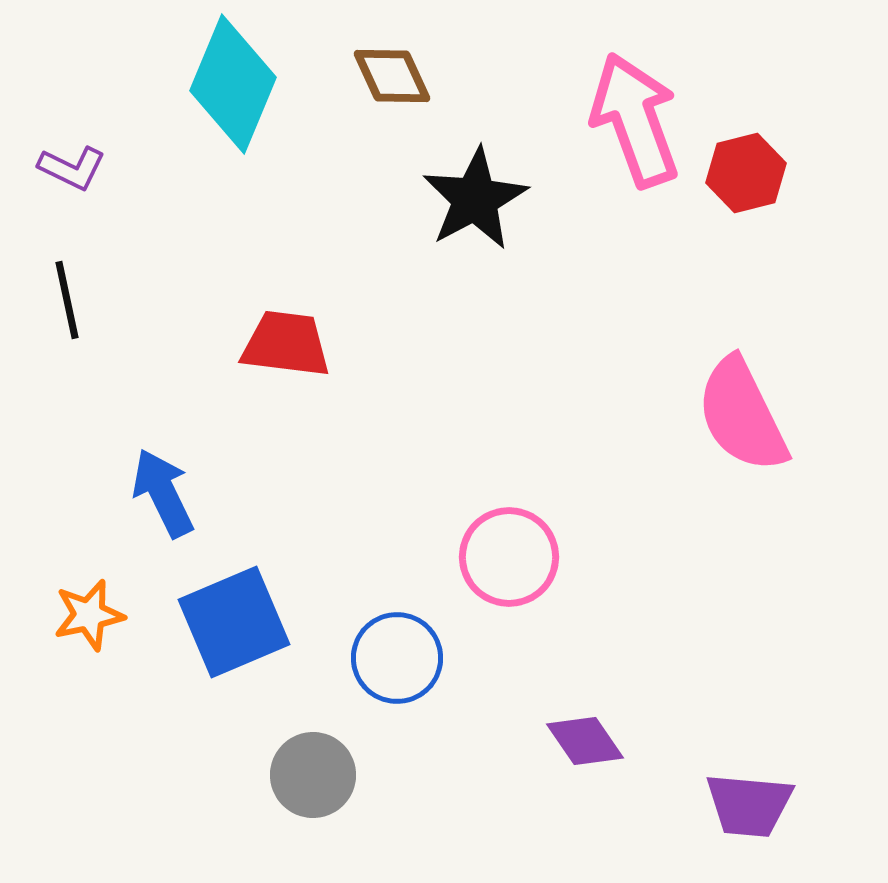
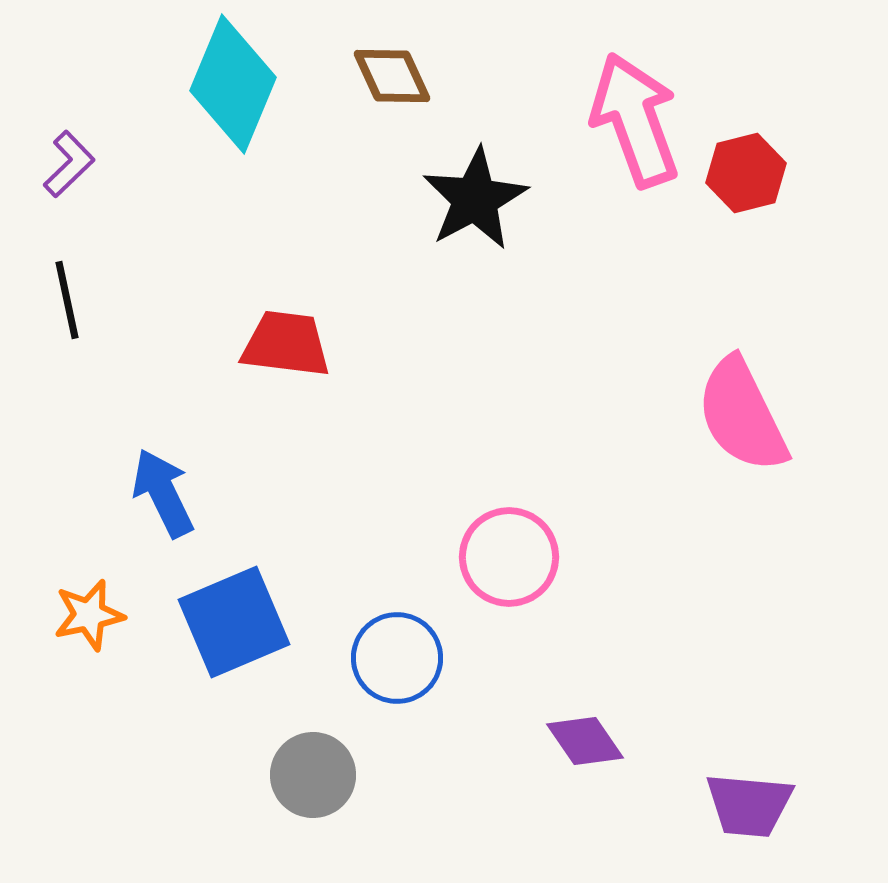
purple L-shape: moved 3 px left, 4 px up; rotated 70 degrees counterclockwise
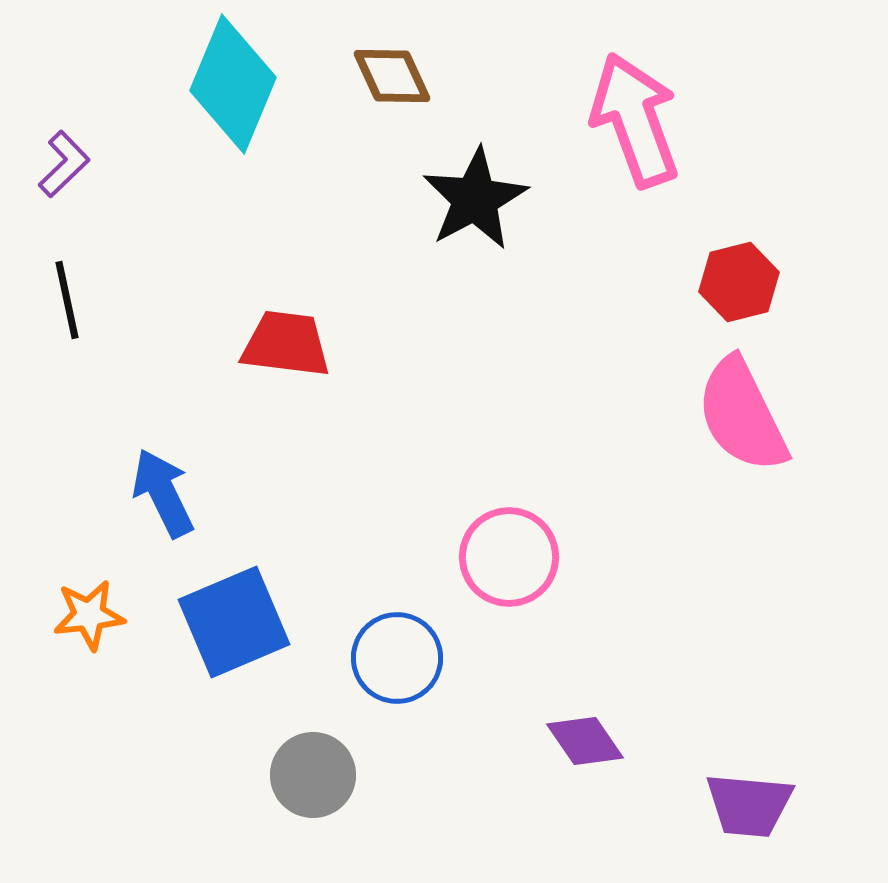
purple L-shape: moved 5 px left
red hexagon: moved 7 px left, 109 px down
orange star: rotated 6 degrees clockwise
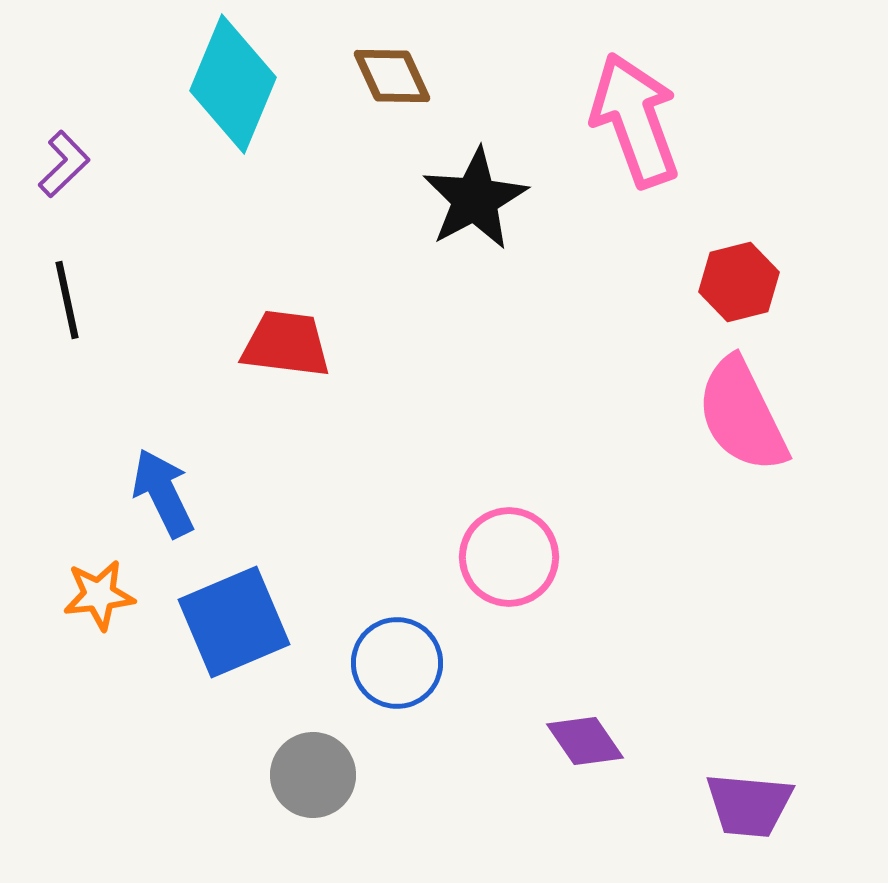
orange star: moved 10 px right, 20 px up
blue circle: moved 5 px down
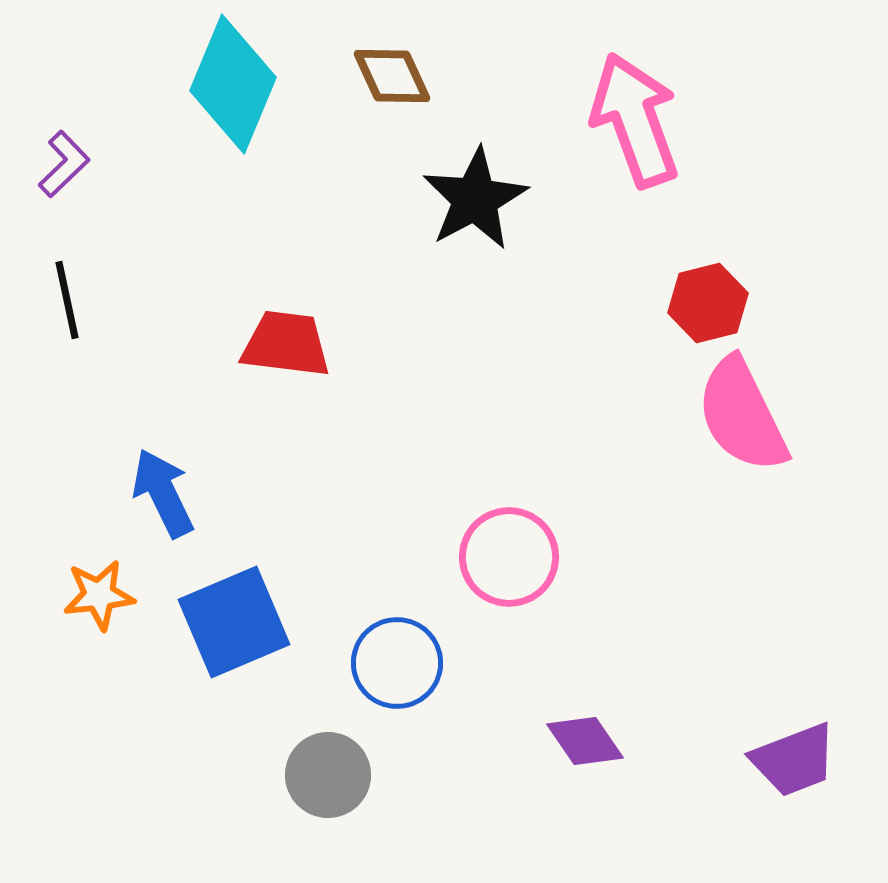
red hexagon: moved 31 px left, 21 px down
gray circle: moved 15 px right
purple trapezoid: moved 45 px right, 45 px up; rotated 26 degrees counterclockwise
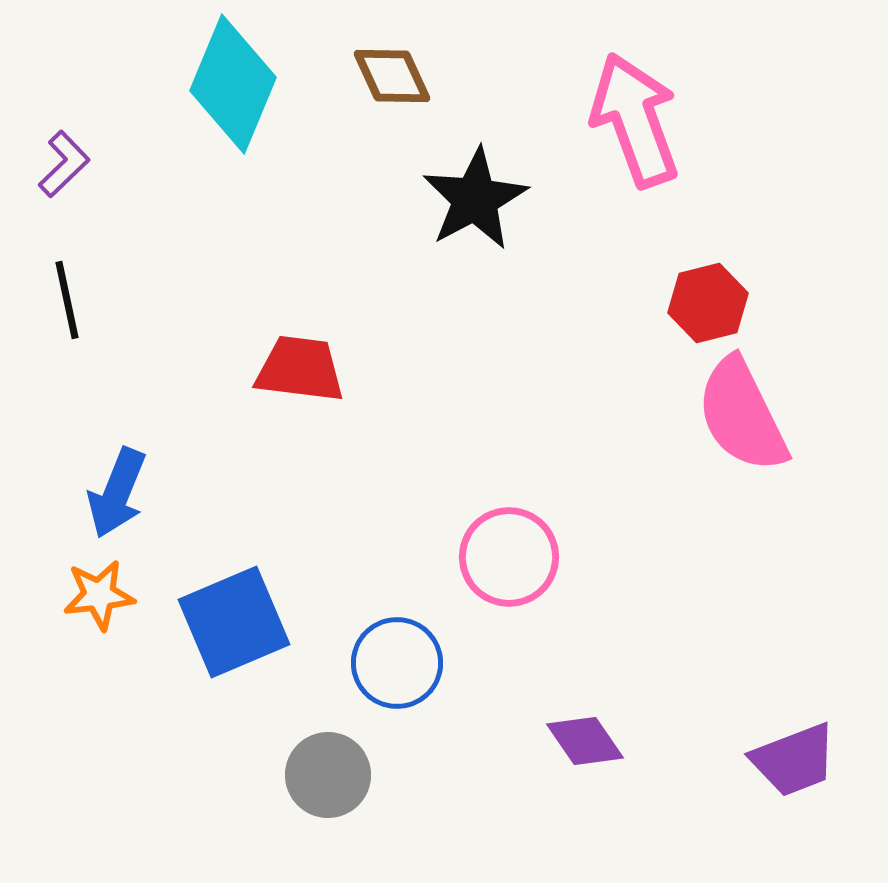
red trapezoid: moved 14 px right, 25 px down
blue arrow: moved 46 px left; rotated 132 degrees counterclockwise
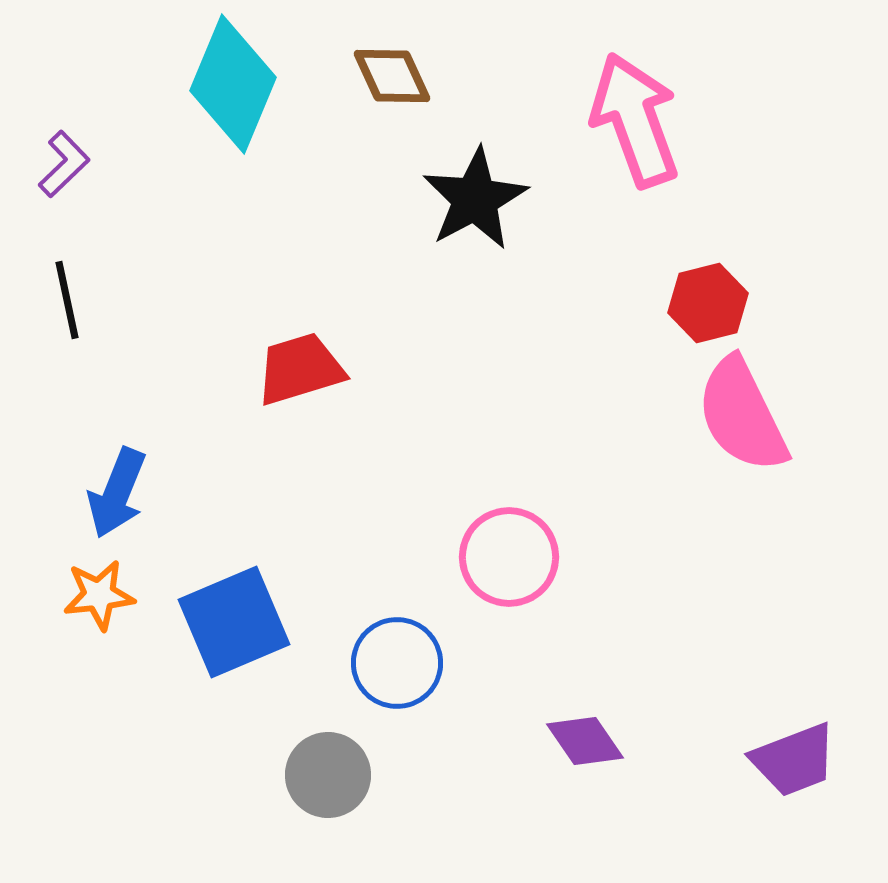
red trapezoid: rotated 24 degrees counterclockwise
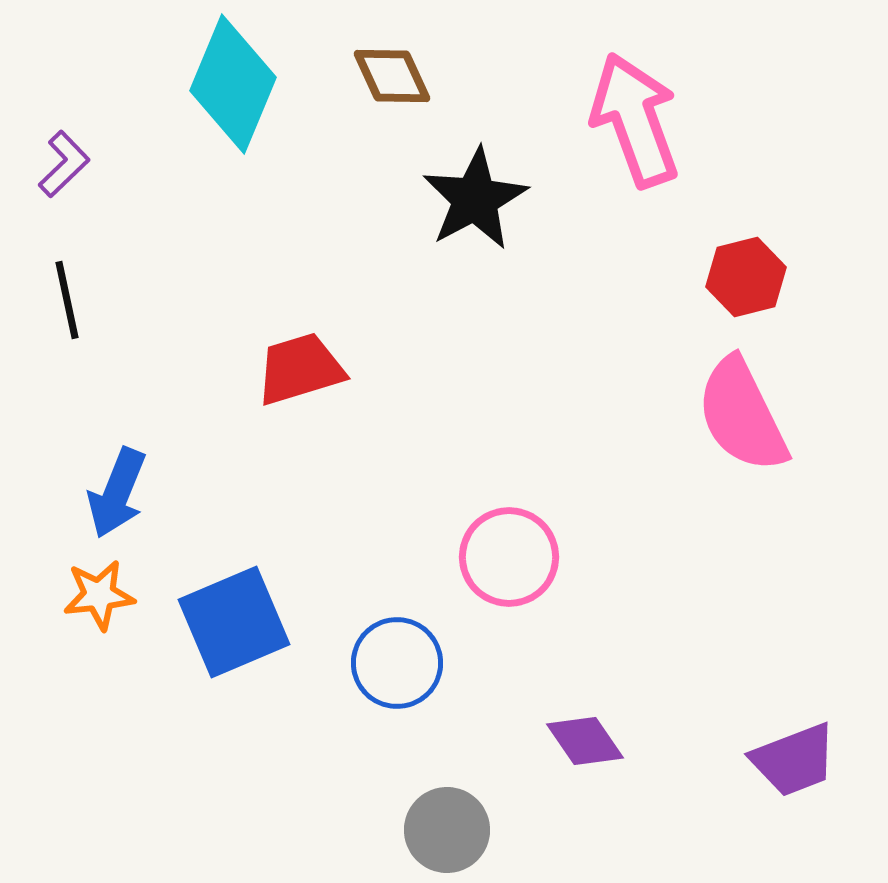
red hexagon: moved 38 px right, 26 px up
gray circle: moved 119 px right, 55 px down
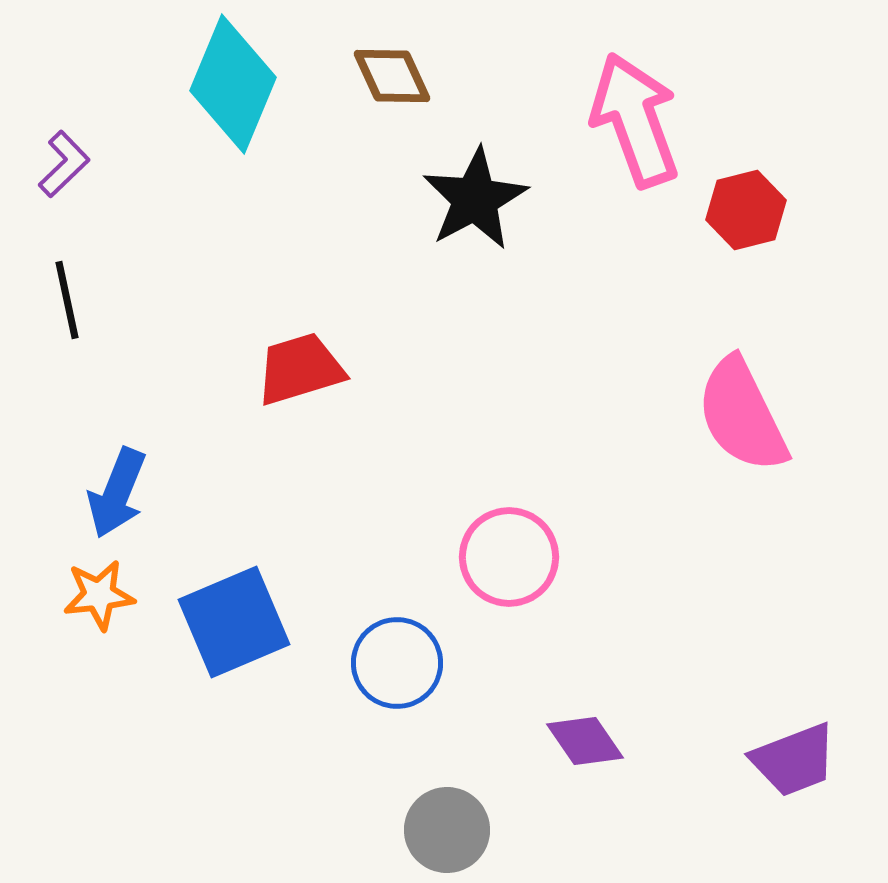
red hexagon: moved 67 px up
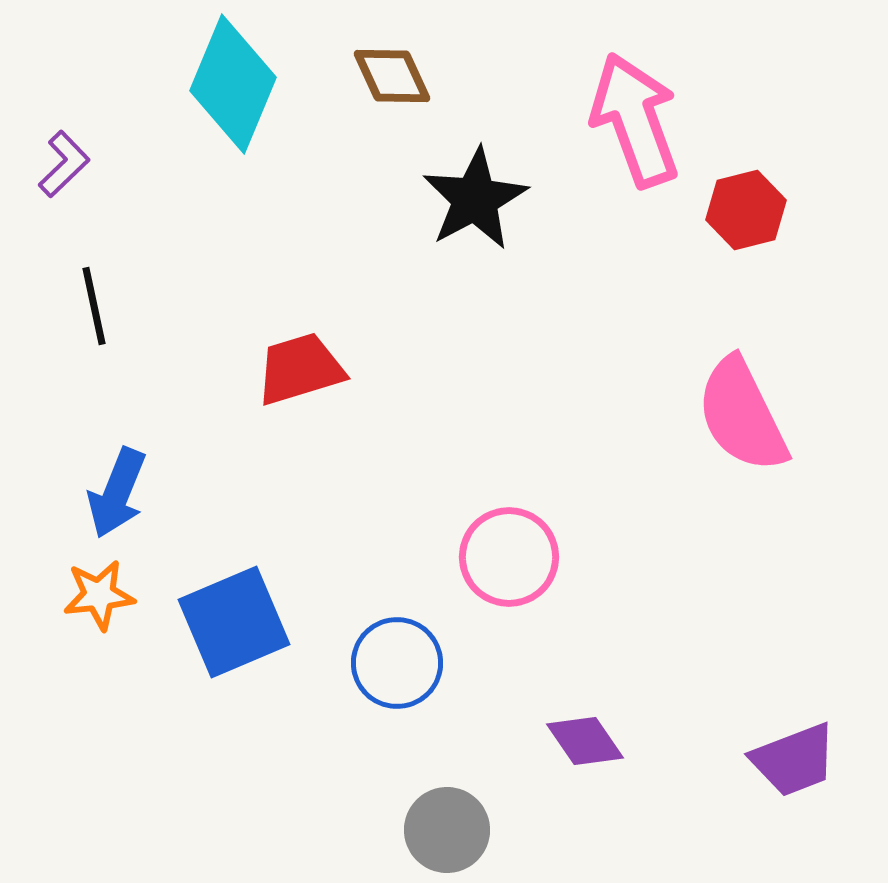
black line: moved 27 px right, 6 px down
